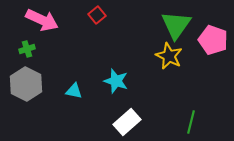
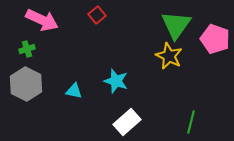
pink pentagon: moved 2 px right, 1 px up
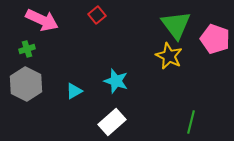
green triangle: rotated 12 degrees counterclockwise
cyan triangle: rotated 42 degrees counterclockwise
white rectangle: moved 15 px left
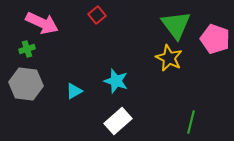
pink arrow: moved 3 px down
yellow star: moved 2 px down
gray hexagon: rotated 20 degrees counterclockwise
white rectangle: moved 6 px right, 1 px up
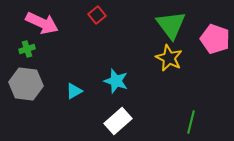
green triangle: moved 5 px left
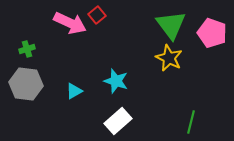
pink arrow: moved 28 px right
pink pentagon: moved 3 px left, 6 px up
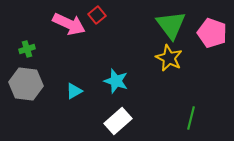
pink arrow: moved 1 px left, 1 px down
green line: moved 4 px up
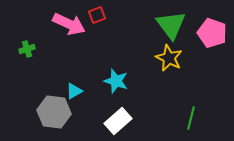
red square: rotated 18 degrees clockwise
gray hexagon: moved 28 px right, 28 px down
